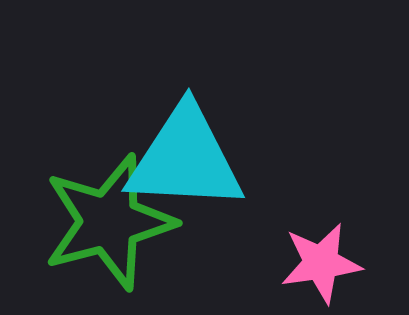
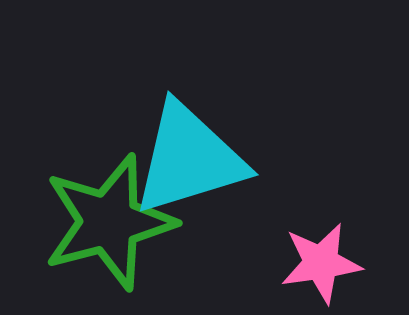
cyan triangle: moved 4 px right; rotated 20 degrees counterclockwise
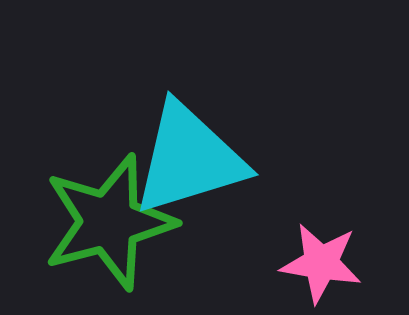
pink star: rotated 18 degrees clockwise
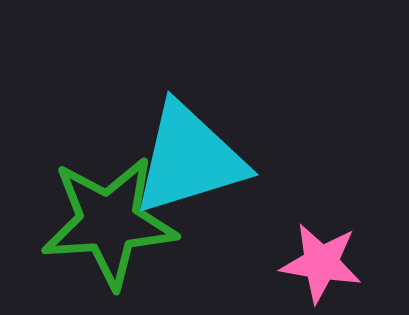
green star: rotated 11 degrees clockwise
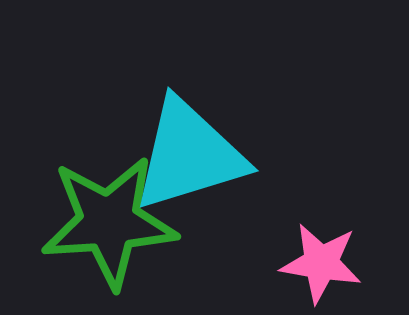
cyan triangle: moved 4 px up
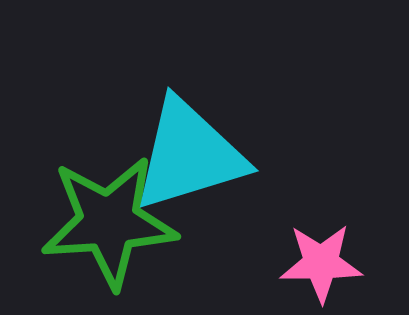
pink star: rotated 10 degrees counterclockwise
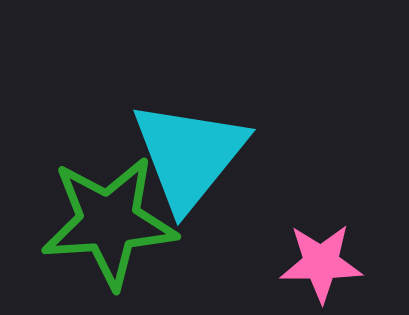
cyan triangle: rotated 34 degrees counterclockwise
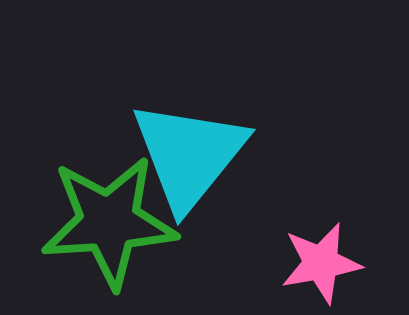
pink star: rotated 10 degrees counterclockwise
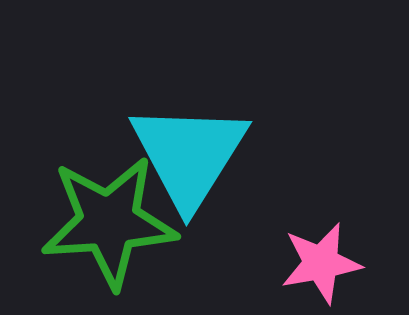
cyan triangle: rotated 7 degrees counterclockwise
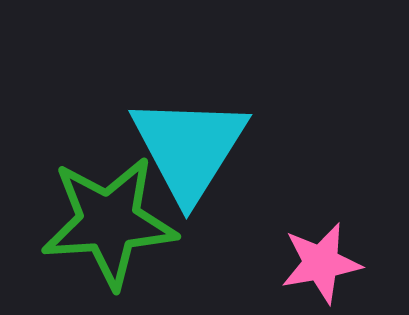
cyan triangle: moved 7 px up
